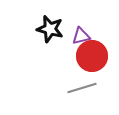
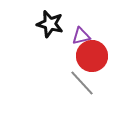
black star: moved 5 px up
gray line: moved 5 px up; rotated 64 degrees clockwise
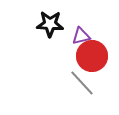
black star: rotated 12 degrees counterclockwise
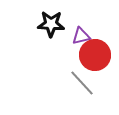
black star: moved 1 px right
red circle: moved 3 px right, 1 px up
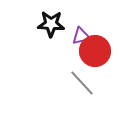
red circle: moved 4 px up
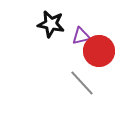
black star: rotated 8 degrees clockwise
red circle: moved 4 px right
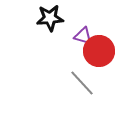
black star: moved 1 px left, 6 px up; rotated 16 degrees counterclockwise
purple triangle: moved 2 px right; rotated 30 degrees clockwise
